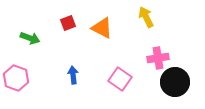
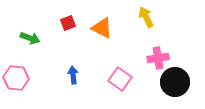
pink hexagon: rotated 15 degrees counterclockwise
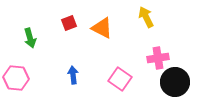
red square: moved 1 px right
green arrow: rotated 54 degrees clockwise
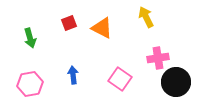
pink hexagon: moved 14 px right, 6 px down; rotated 15 degrees counterclockwise
black circle: moved 1 px right
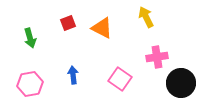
red square: moved 1 px left
pink cross: moved 1 px left, 1 px up
black circle: moved 5 px right, 1 px down
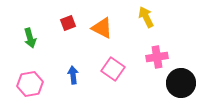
pink square: moved 7 px left, 10 px up
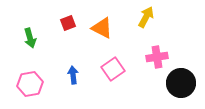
yellow arrow: rotated 55 degrees clockwise
pink square: rotated 20 degrees clockwise
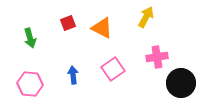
pink hexagon: rotated 15 degrees clockwise
